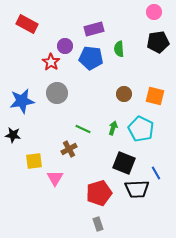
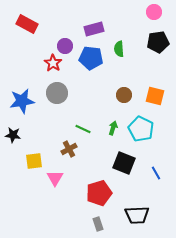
red star: moved 2 px right, 1 px down
brown circle: moved 1 px down
black trapezoid: moved 26 px down
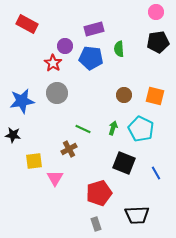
pink circle: moved 2 px right
gray rectangle: moved 2 px left
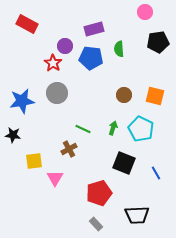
pink circle: moved 11 px left
gray rectangle: rotated 24 degrees counterclockwise
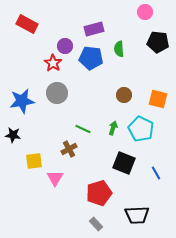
black pentagon: rotated 15 degrees clockwise
orange square: moved 3 px right, 3 px down
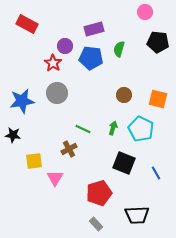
green semicircle: rotated 21 degrees clockwise
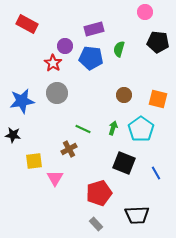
cyan pentagon: rotated 10 degrees clockwise
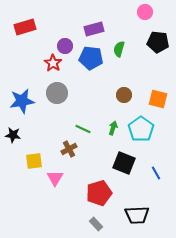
red rectangle: moved 2 px left, 3 px down; rotated 45 degrees counterclockwise
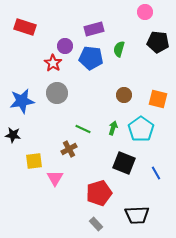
red rectangle: rotated 35 degrees clockwise
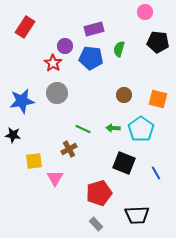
red rectangle: rotated 75 degrees counterclockwise
green arrow: rotated 104 degrees counterclockwise
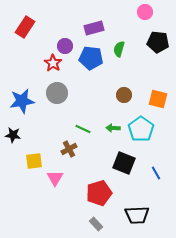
purple rectangle: moved 1 px up
